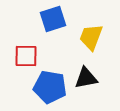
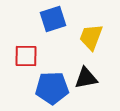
blue pentagon: moved 2 px right, 1 px down; rotated 12 degrees counterclockwise
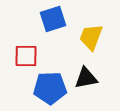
blue pentagon: moved 2 px left
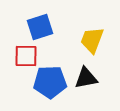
blue square: moved 13 px left, 8 px down
yellow trapezoid: moved 1 px right, 3 px down
blue pentagon: moved 6 px up
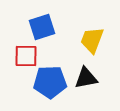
blue square: moved 2 px right
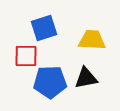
blue square: moved 2 px right, 1 px down
yellow trapezoid: rotated 72 degrees clockwise
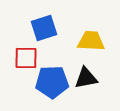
yellow trapezoid: moved 1 px left, 1 px down
red square: moved 2 px down
blue pentagon: moved 2 px right
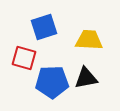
blue square: moved 1 px up
yellow trapezoid: moved 2 px left, 1 px up
red square: moved 2 px left; rotated 15 degrees clockwise
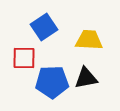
blue square: rotated 16 degrees counterclockwise
red square: rotated 15 degrees counterclockwise
